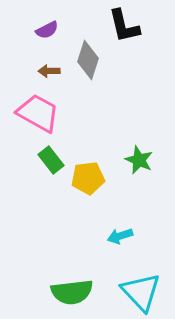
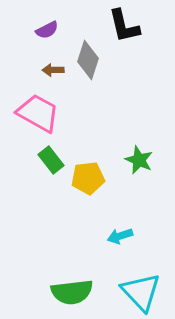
brown arrow: moved 4 px right, 1 px up
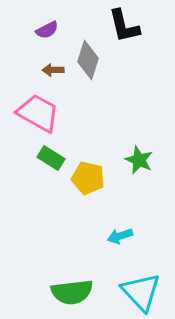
green rectangle: moved 2 px up; rotated 20 degrees counterclockwise
yellow pentagon: rotated 20 degrees clockwise
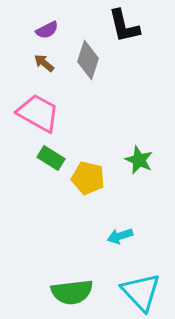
brown arrow: moved 9 px left, 7 px up; rotated 40 degrees clockwise
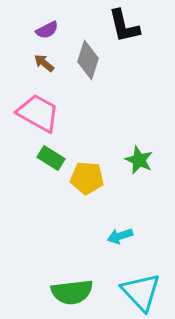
yellow pentagon: moved 1 px left; rotated 8 degrees counterclockwise
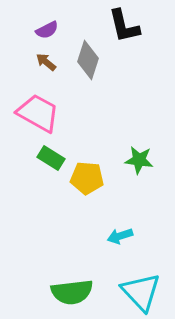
brown arrow: moved 2 px right, 1 px up
green star: rotated 16 degrees counterclockwise
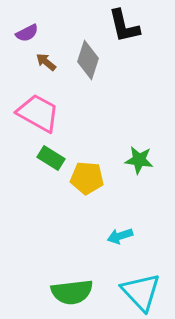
purple semicircle: moved 20 px left, 3 px down
